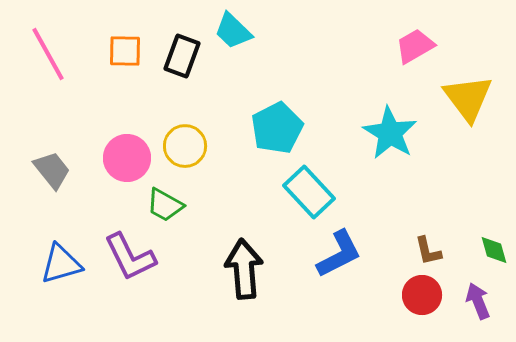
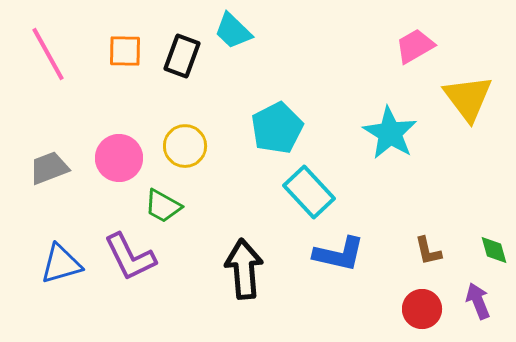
pink circle: moved 8 px left
gray trapezoid: moved 3 px left, 2 px up; rotated 72 degrees counterclockwise
green trapezoid: moved 2 px left, 1 px down
blue L-shape: rotated 40 degrees clockwise
red circle: moved 14 px down
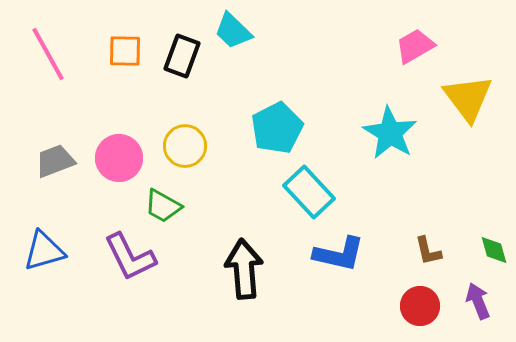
gray trapezoid: moved 6 px right, 7 px up
blue triangle: moved 17 px left, 13 px up
red circle: moved 2 px left, 3 px up
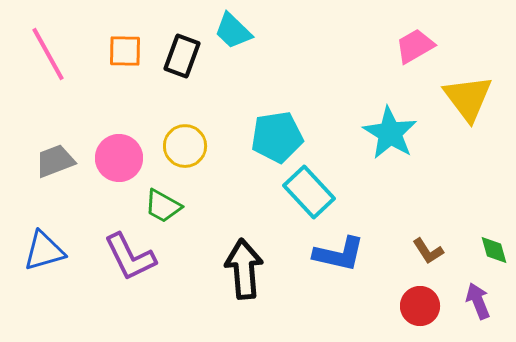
cyan pentagon: moved 9 px down; rotated 18 degrees clockwise
brown L-shape: rotated 20 degrees counterclockwise
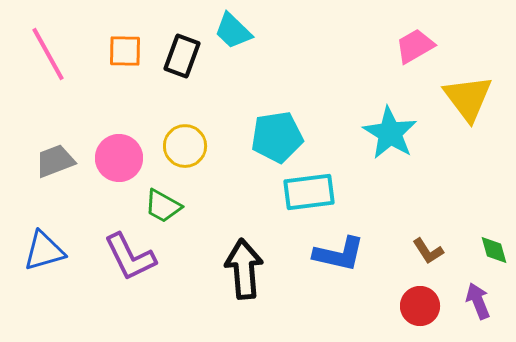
cyan rectangle: rotated 54 degrees counterclockwise
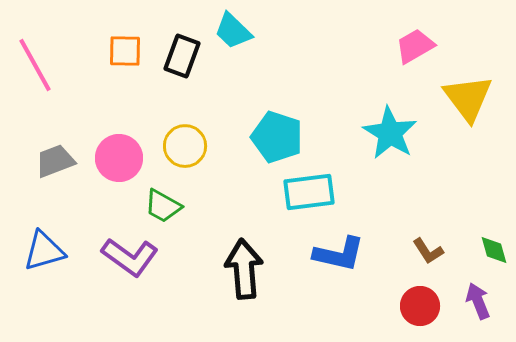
pink line: moved 13 px left, 11 px down
cyan pentagon: rotated 27 degrees clockwise
purple L-shape: rotated 28 degrees counterclockwise
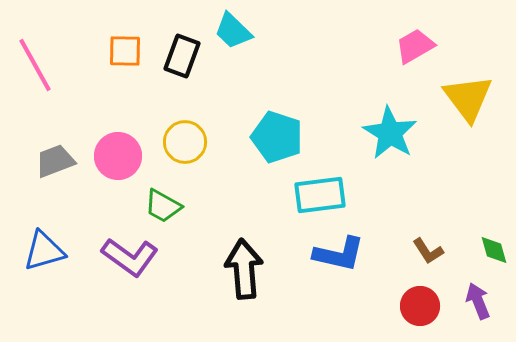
yellow circle: moved 4 px up
pink circle: moved 1 px left, 2 px up
cyan rectangle: moved 11 px right, 3 px down
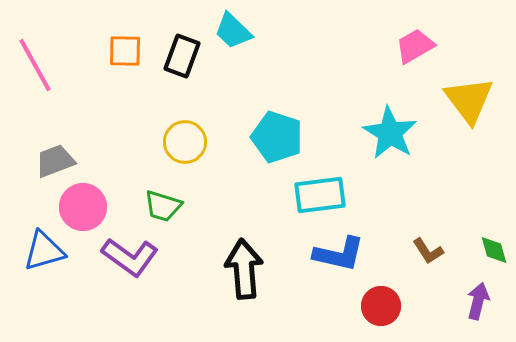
yellow triangle: moved 1 px right, 2 px down
pink circle: moved 35 px left, 51 px down
green trapezoid: rotated 12 degrees counterclockwise
purple arrow: rotated 36 degrees clockwise
red circle: moved 39 px left
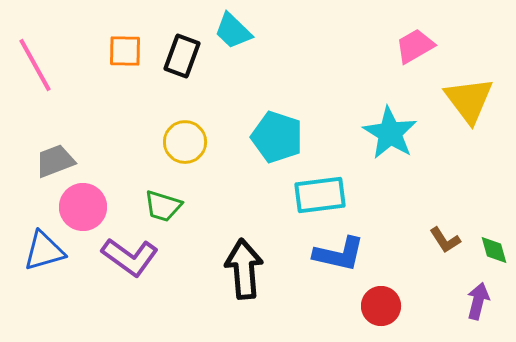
brown L-shape: moved 17 px right, 11 px up
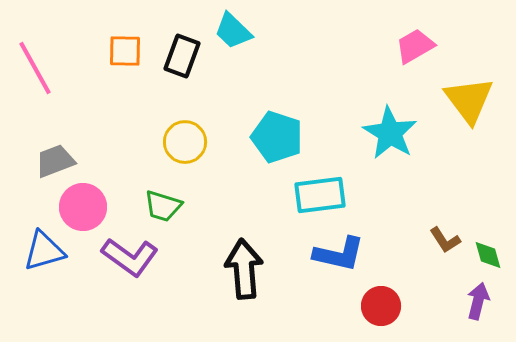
pink line: moved 3 px down
green diamond: moved 6 px left, 5 px down
